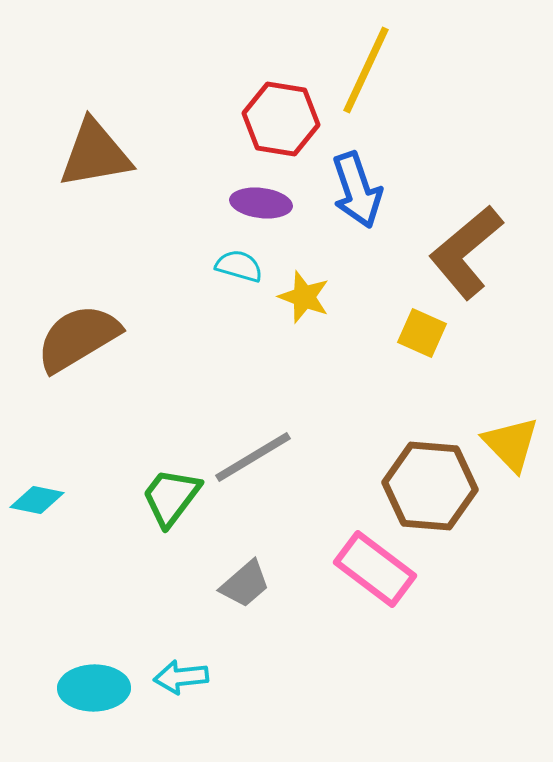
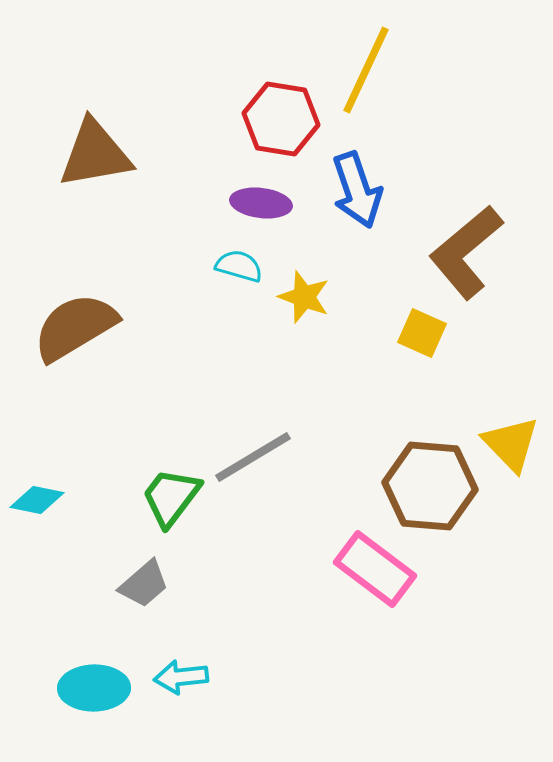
brown semicircle: moved 3 px left, 11 px up
gray trapezoid: moved 101 px left
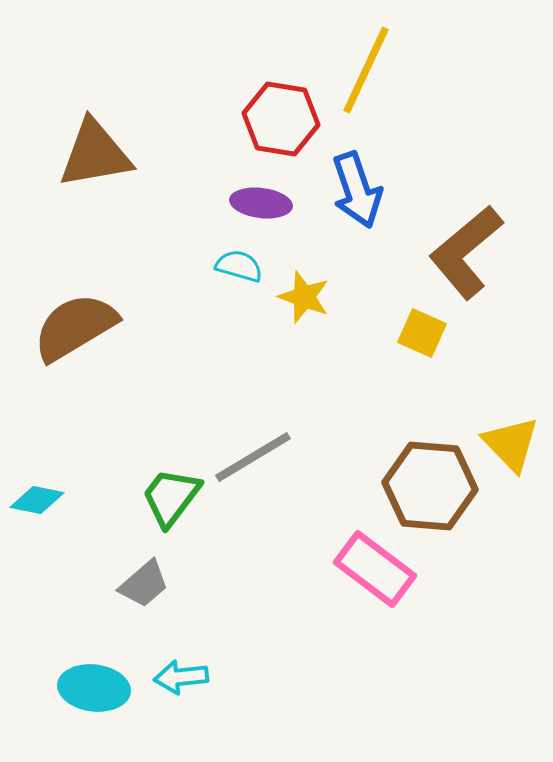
cyan ellipse: rotated 8 degrees clockwise
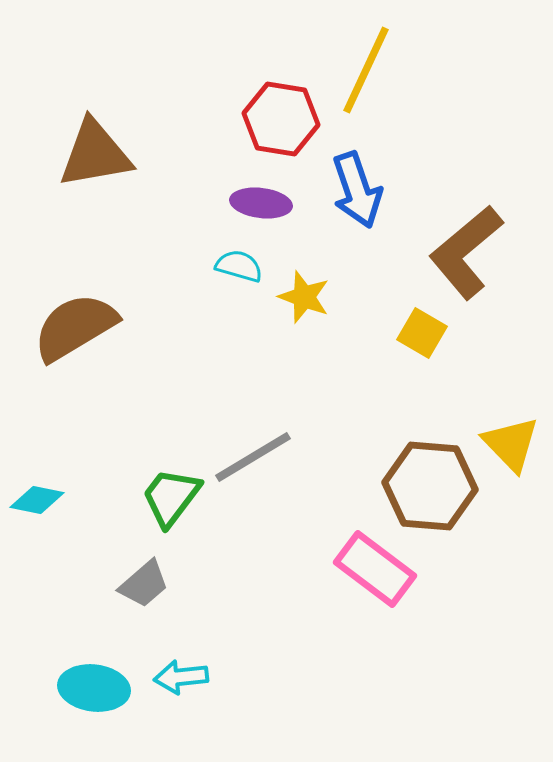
yellow square: rotated 6 degrees clockwise
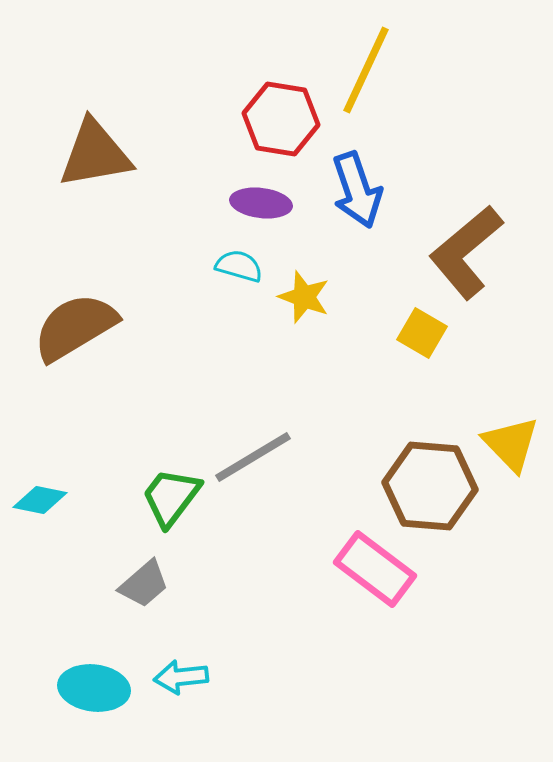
cyan diamond: moved 3 px right
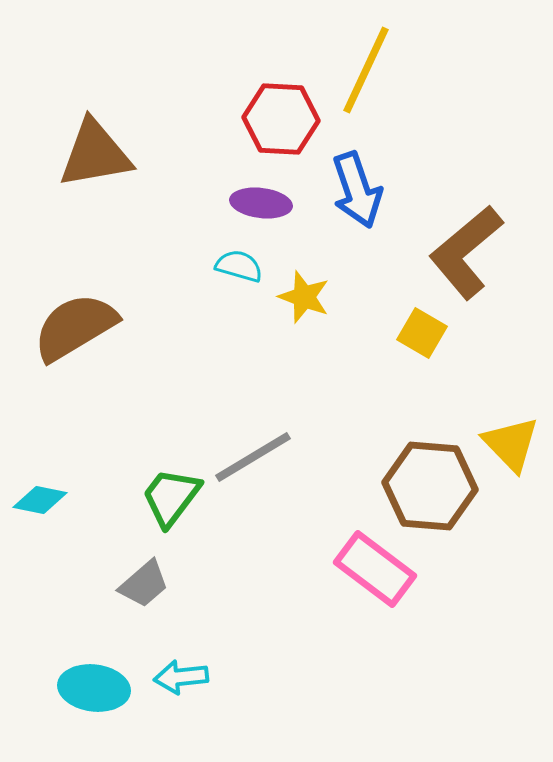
red hexagon: rotated 6 degrees counterclockwise
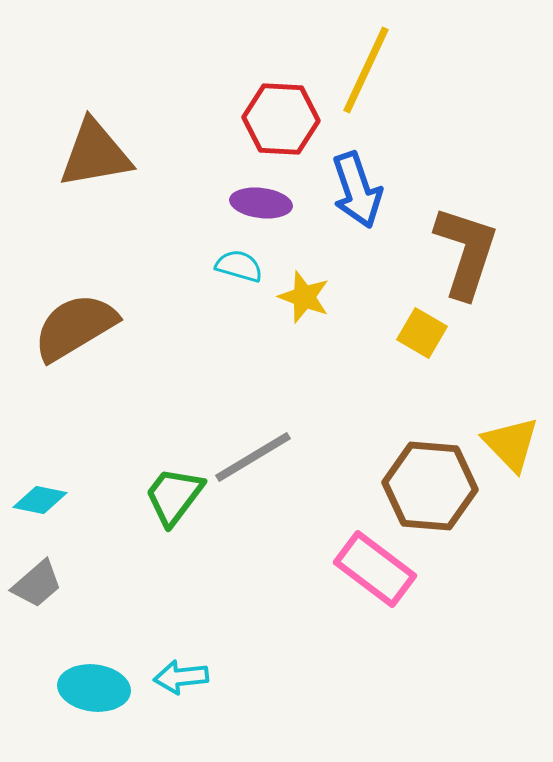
brown L-shape: rotated 148 degrees clockwise
green trapezoid: moved 3 px right, 1 px up
gray trapezoid: moved 107 px left
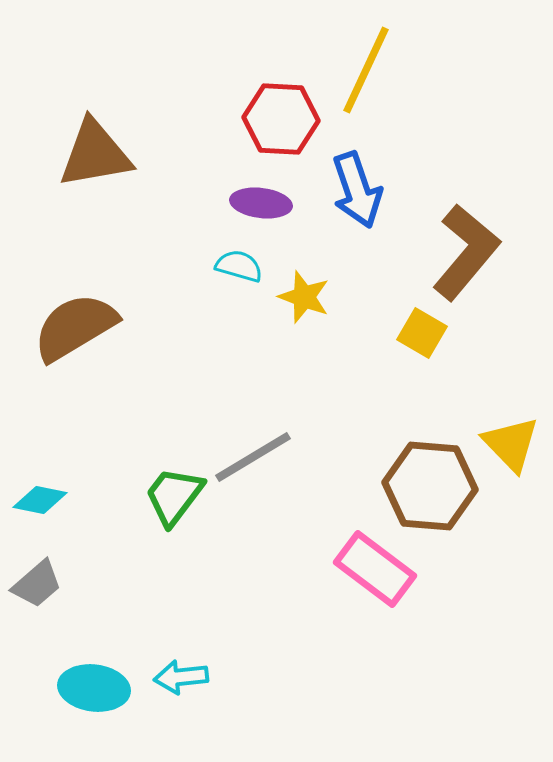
brown L-shape: rotated 22 degrees clockwise
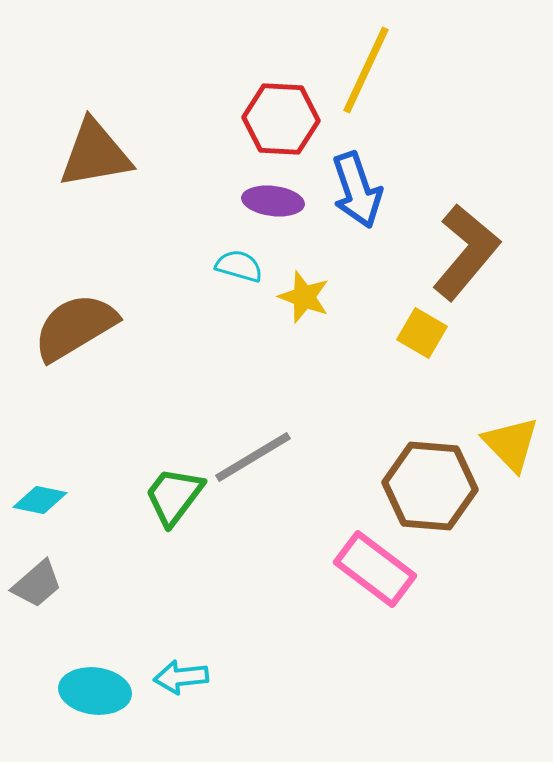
purple ellipse: moved 12 px right, 2 px up
cyan ellipse: moved 1 px right, 3 px down
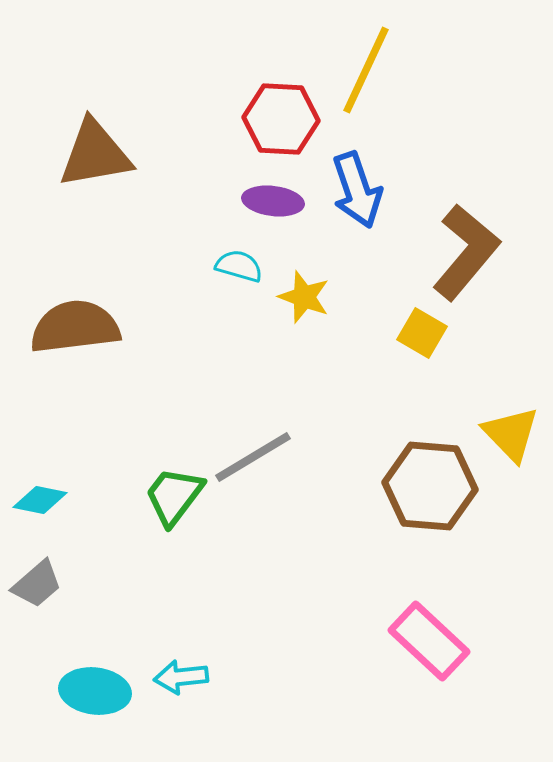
brown semicircle: rotated 24 degrees clockwise
yellow triangle: moved 10 px up
pink rectangle: moved 54 px right, 72 px down; rotated 6 degrees clockwise
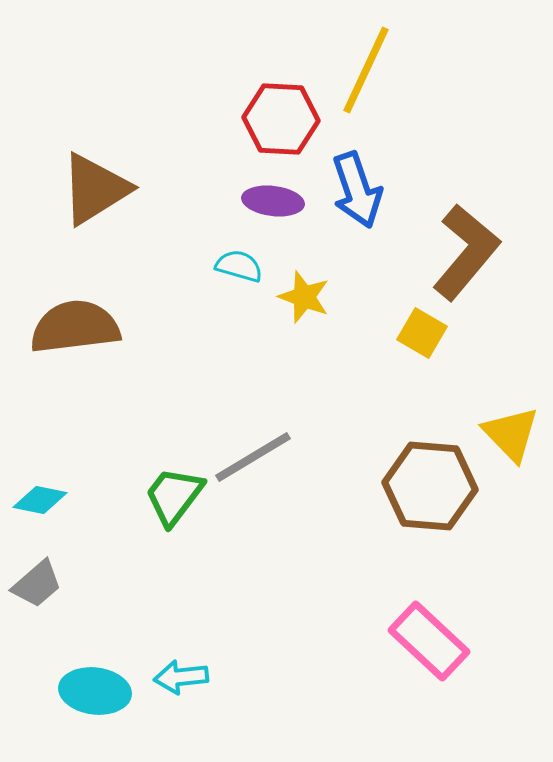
brown triangle: moved 35 px down; rotated 22 degrees counterclockwise
